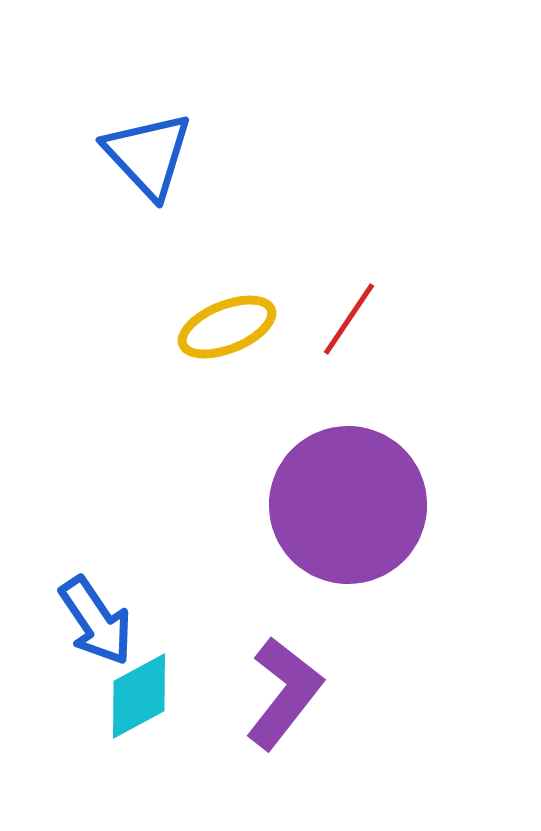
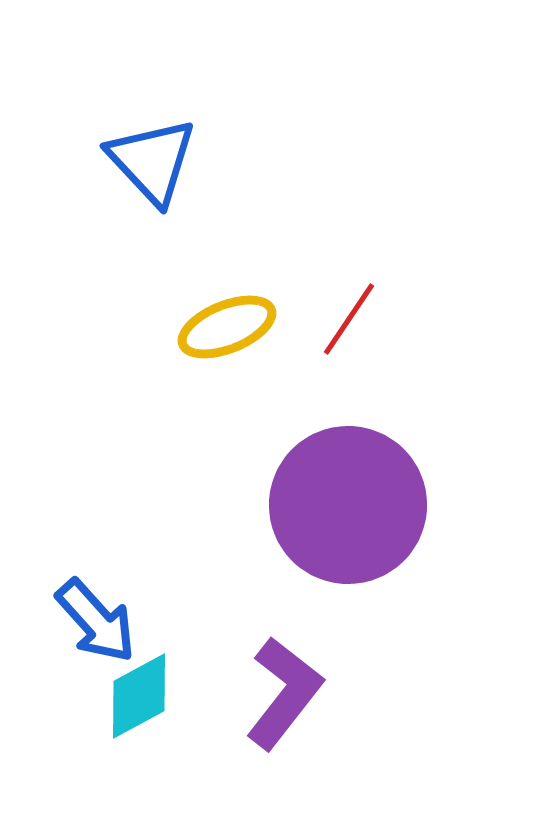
blue triangle: moved 4 px right, 6 px down
blue arrow: rotated 8 degrees counterclockwise
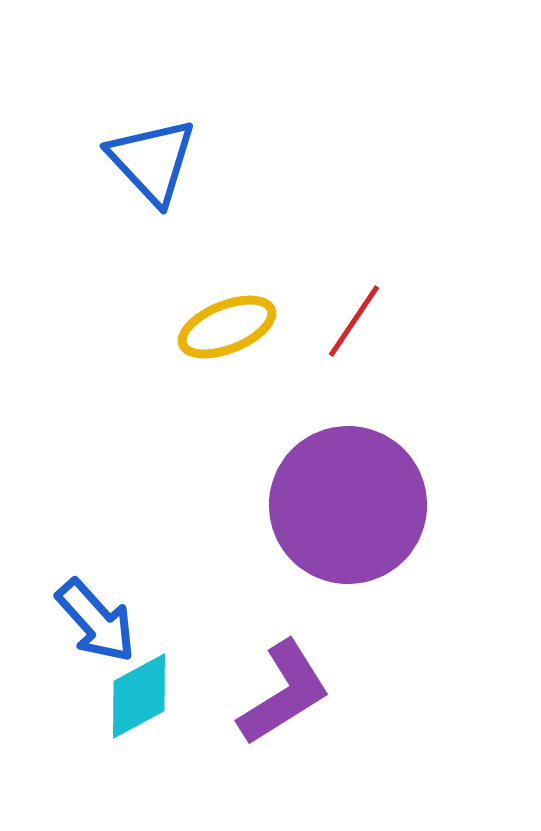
red line: moved 5 px right, 2 px down
purple L-shape: rotated 20 degrees clockwise
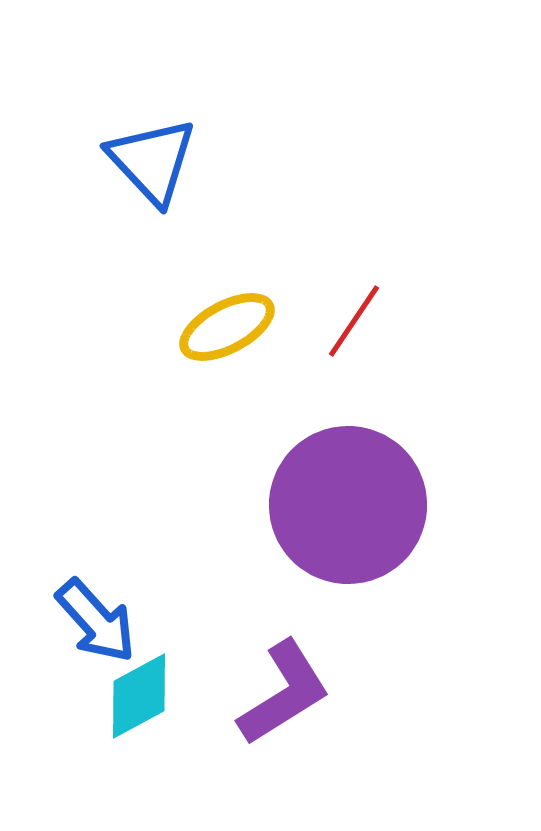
yellow ellipse: rotated 6 degrees counterclockwise
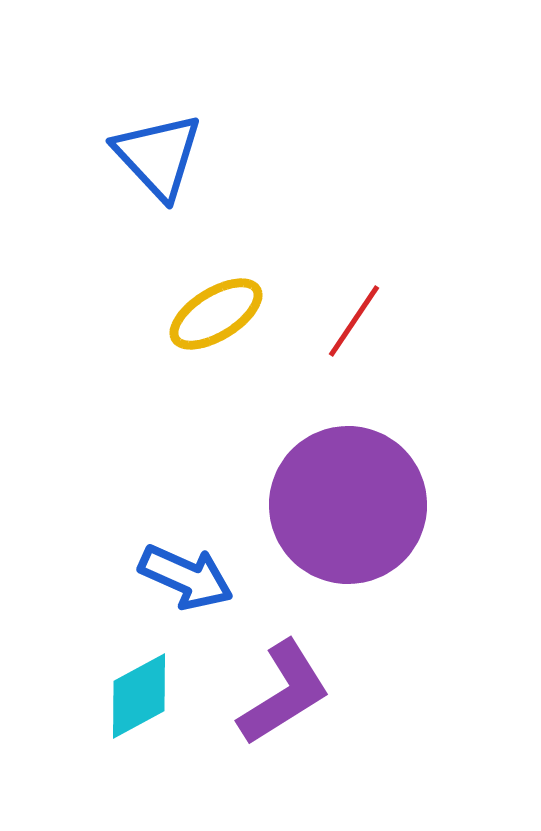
blue triangle: moved 6 px right, 5 px up
yellow ellipse: moved 11 px left, 13 px up; rotated 4 degrees counterclockwise
blue arrow: moved 90 px right, 44 px up; rotated 24 degrees counterclockwise
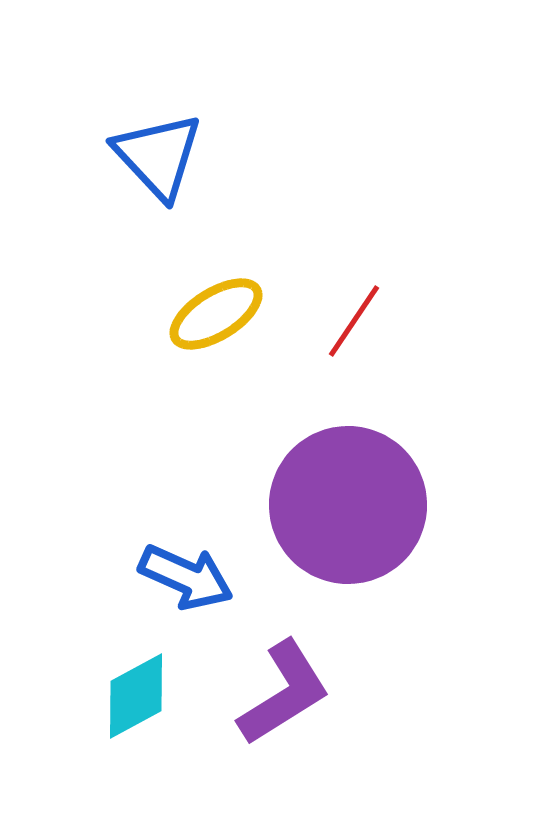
cyan diamond: moved 3 px left
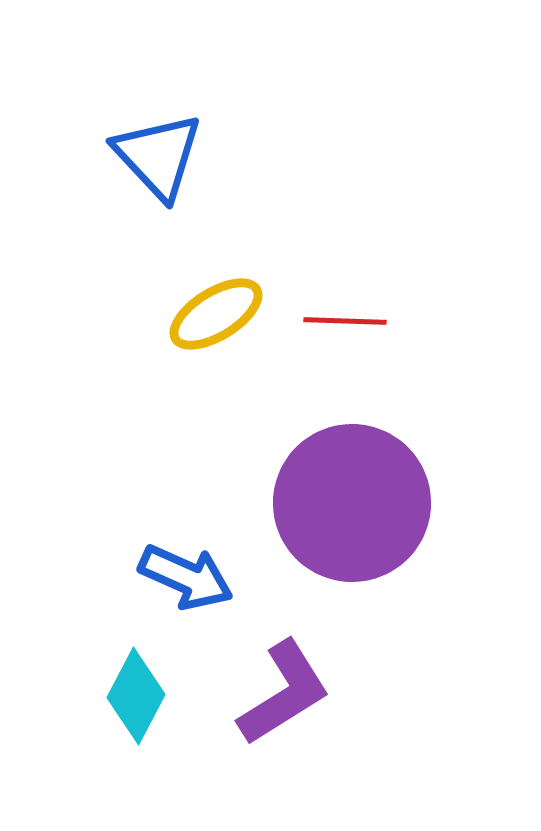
red line: moved 9 px left; rotated 58 degrees clockwise
purple circle: moved 4 px right, 2 px up
cyan diamond: rotated 34 degrees counterclockwise
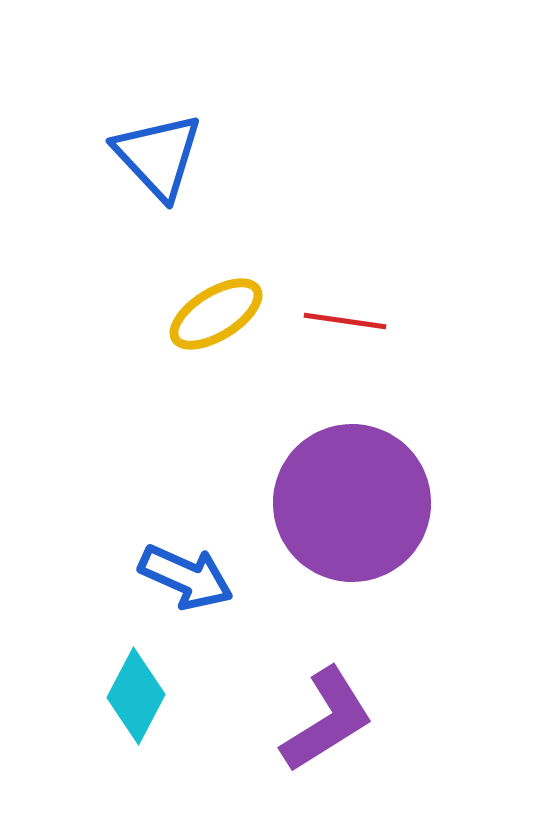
red line: rotated 6 degrees clockwise
purple L-shape: moved 43 px right, 27 px down
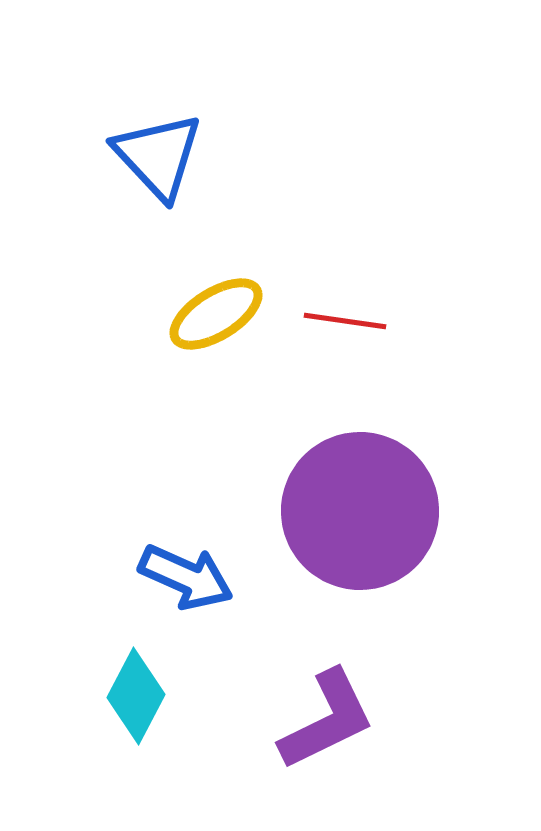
purple circle: moved 8 px right, 8 px down
purple L-shape: rotated 6 degrees clockwise
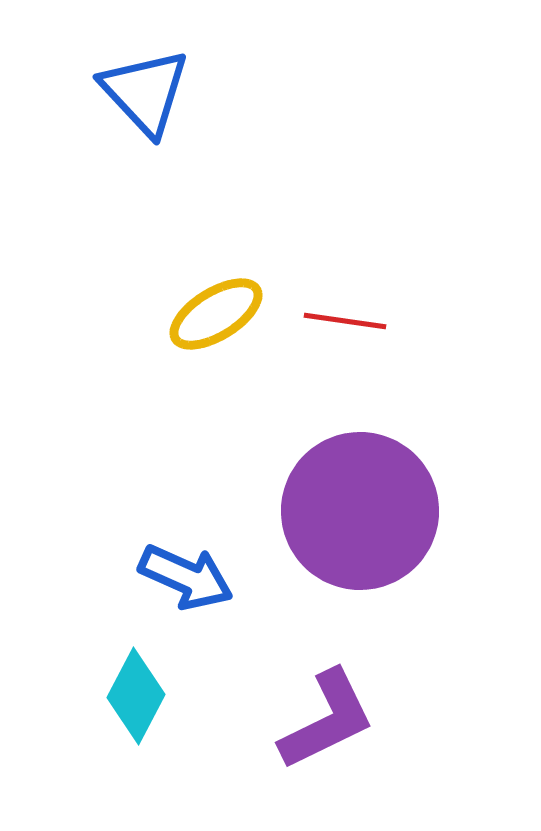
blue triangle: moved 13 px left, 64 px up
